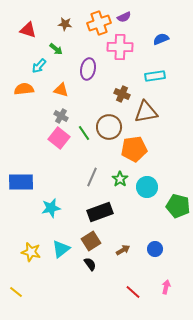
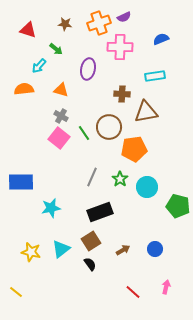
brown cross: rotated 21 degrees counterclockwise
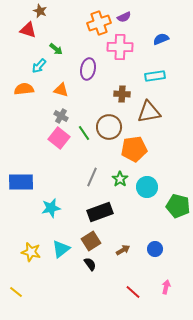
brown star: moved 25 px left, 13 px up; rotated 16 degrees clockwise
brown triangle: moved 3 px right
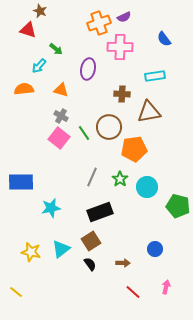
blue semicircle: moved 3 px right; rotated 105 degrees counterclockwise
brown arrow: moved 13 px down; rotated 32 degrees clockwise
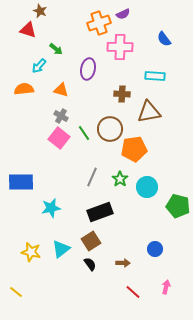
purple semicircle: moved 1 px left, 3 px up
cyan rectangle: rotated 12 degrees clockwise
brown circle: moved 1 px right, 2 px down
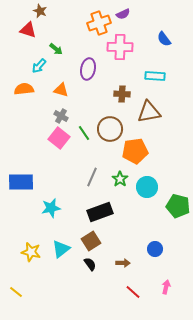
orange pentagon: moved 1 px right, 2 px down
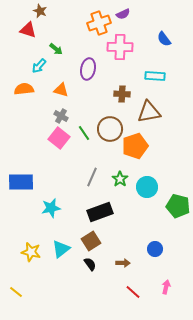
orange pentagon: moved 5 px up; rotated 10 degrees counterclockwise
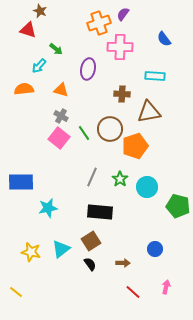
purple semicircle: rotated 152 degrees clockwise
cyan star: moved 3 px left
black rectangle: rotated 25 degrees clockwise
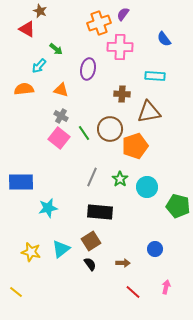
red triangle: moved 1 px left, 1 px up; rotated 12 degrees clockwise
